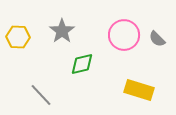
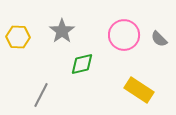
gray semicircle: moved 2 px right
yellow rectangle: rotated 16 degrees clockwise
gray line: rotated 70 degrees clockwise
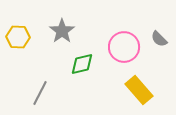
pink circle: moved 12 px down
yellow rectangle: rotated 16 degrees clockwise
gray line: moved 1 px left, 2 px up
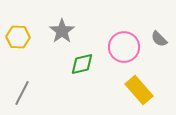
gray line: moved 18 px left
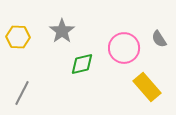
gray semicircle: rotated 12 degrees clockwise
pink circle: moved 1 px down
yellow rectangle: moved 8 px right, 3 px up
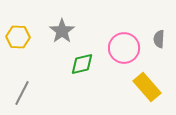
gray semicircle: rotated 36 degrees clockwise
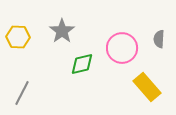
pink circle: moved 2 px left
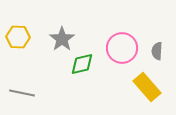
gray star: moved 8 px down
gray semicircle: moved 2 px left, 12 px down
gray line: rotated 75 degrees clockwise
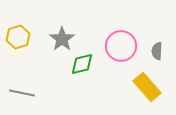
yellow hexagon: rotated 20 degrees counterclockwise
pink circle: moved 1 px left, 2 px up
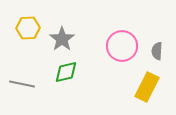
yellow hexagon: moved 10 px right, 9 px up; rotated 15 degrees clockwise
pink circle: moved 1 px right
green diamond: moved 16 px left, 8 px down
yellow rectangle: rotated 68 degrees clockwise
gray line: moved 9 px up
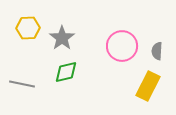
gray star: moved 1 px up
yellow rectangle: moved 1 px right, 1 px up
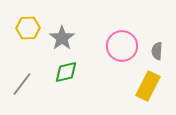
gray line: rotated 65 degrees counterclockwise
